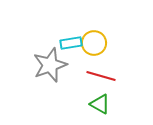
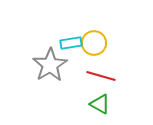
gray star: rotated 12 degrees counterclockwise
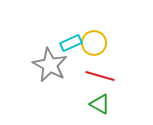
cyan rectangle: rotated 15 degrees counterclockwise
gray star: rotated 12 degrees counterclockwise
red line: moved 1 px left
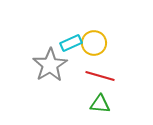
gray star: rotated 12 degrees clockwise
green triangle: rotated 25 degrees counterclockwise
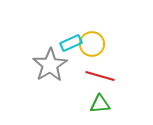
yellow circle: moved 2 px left, 1 px down
green triangle: rotated 10 degrees counterclockwise
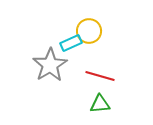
yellow circle: moved 3 px left, 13 px up
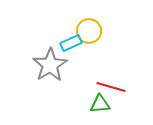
red line: moved 11 px right, 11 px down
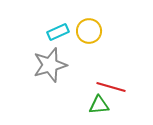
cyan rectangle: moved 13 px left, 11 px up
gray star: rotated 16 degrees clockwise
green triangle: moved 1 px left, 1 px down
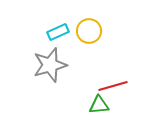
red line: moved 2 px right, 1 px up; rotated 32 degrees counterclockwise
